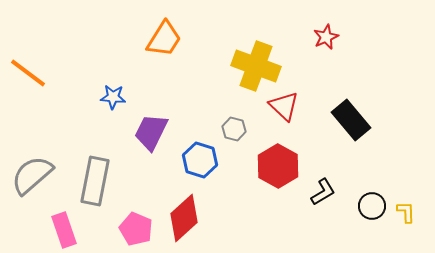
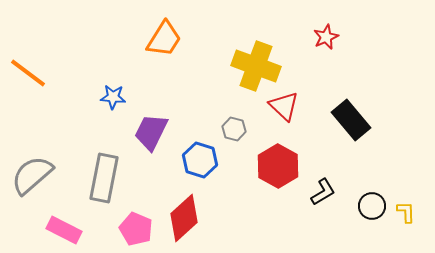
gray rectangle: moved 9 px right, 3 px up
pink rectangle: rotated 44 degrees counterclockwise
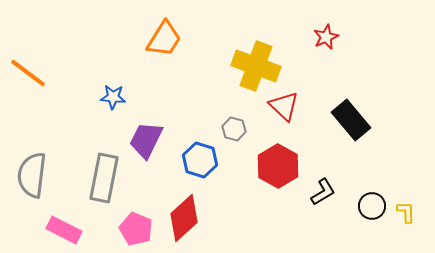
purple trapezoid: moved 5 px left, 8 px down
gray semicircle: rotated 42 degrees counterclockwise
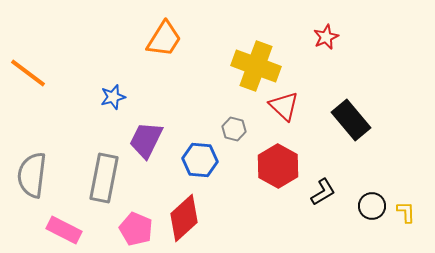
blue star: rotated 20 degrees counterclockwise
blue hexagon: rotated 12 degrees counterclockwise
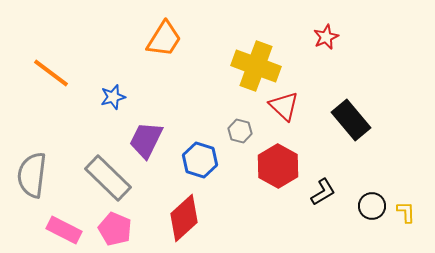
orange line: moved 23 px right
gray hexagon: moved 6 px right, 2 px down
blue hexagon: rotated 12 degrees clockwise
gray rectangle: moved 4 px right; rotated 57 degrees counterclockwise
pink pentagon: moved 21 px left
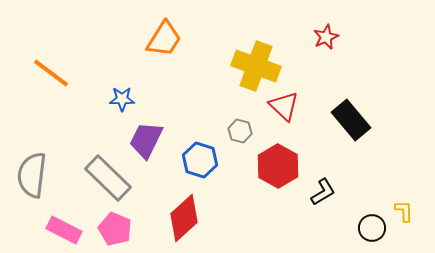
blue star: moved 9 px right, 2 px down; rotated 15 degrees clockwise
black circle: moved 22 px down
yellow L-shape: moved 2 px left, 1 px up
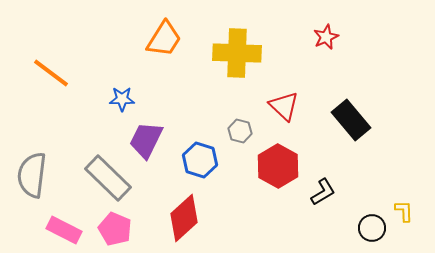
yellow cross: moved 19 px left, 13 px up; rotated 18 degrees counterclockwise
